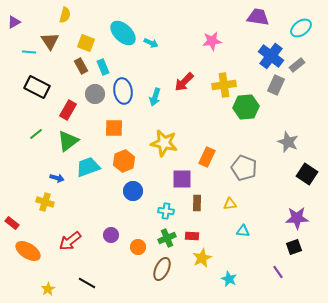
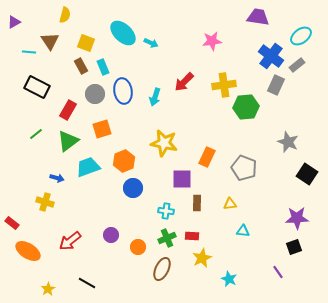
cyan ellipse at (301, 28): moved 8 px down
orange square at (114, 128): moved 12 px left, 1 px down; rotated 18 degrees counterclockwise
blue circle at (133, 191): moved 3 px up
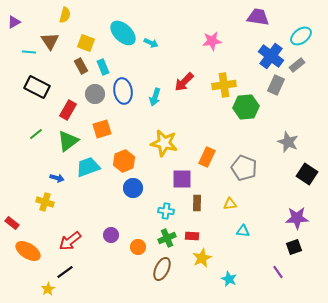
black line at (87, 283): moved 22 px left, 11 px up; rotated 66 degrees counterclockwise
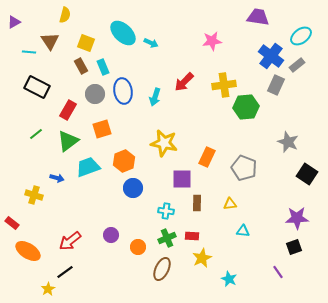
yellow cross at (45, 202): moved 11 px left, 7 px up
